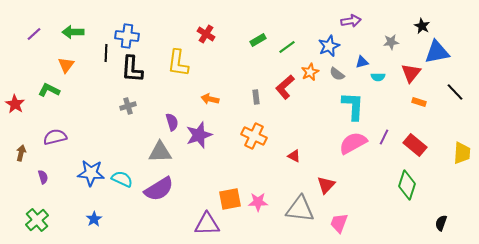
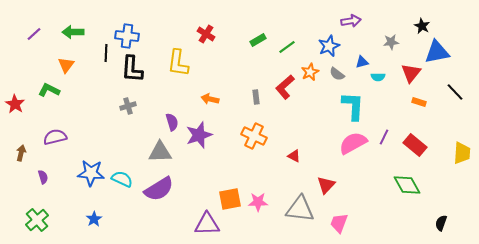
green diamond at (407, 185): rotated 48 degrees counterclockwise
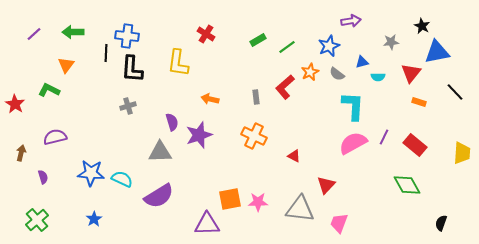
purple semicircle at (159, 189): moved 7 px down
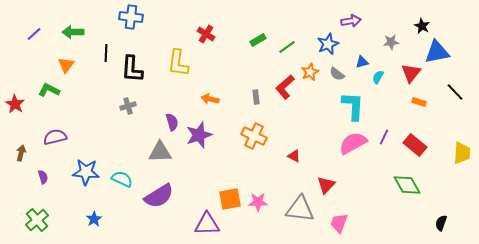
blue cross at (127, 36): moved 4 px right, 19 px up
blue star at (329, 46): moved 1 px left, 2 px up
cyan semicircle at (378, 77): rotated 120 degrees clockwise
blue star at (91, 173): moved 5 px left, 1 px up
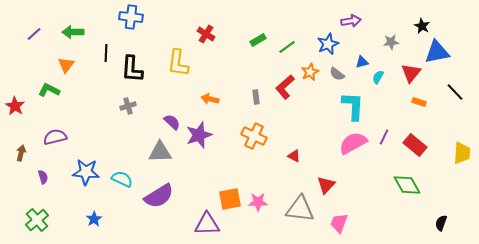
red star at (15, 104): moved 2 px down
purple semicircle at (172, 122): rotated 30 degrees counterclockwise
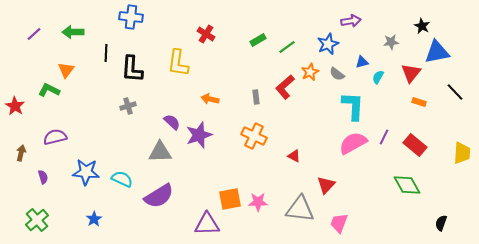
orange triangle at (66, 65): moved 5 px down
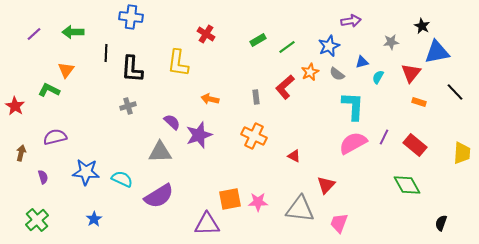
blue star at (328, 44): moved 1 px right, 2 px down
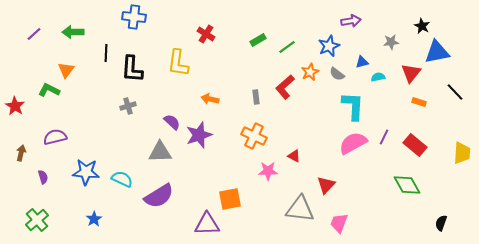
blue cross at (131, 17): moved 3 px right
cyan semicircle at (378, 77): rotated 48 degrees clockwise
pink star at (258, 202): moved 10 px right, 31 px up
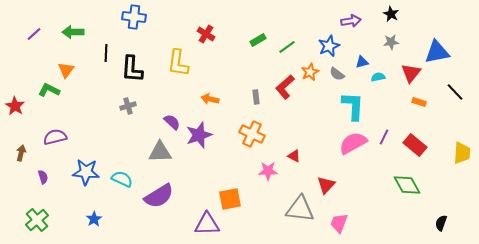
black star at (422, 26): moved 31 px left, 12 px up
orange cross at (254, 136): moved 2 px left, 2 px up
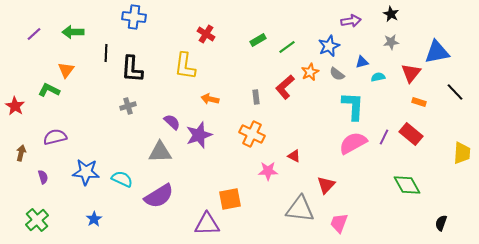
yellow L-shape at (178, 63): moved 7 px right, 3 px down
red rectangle at (415, 145): moved 4 px left, 11 px up
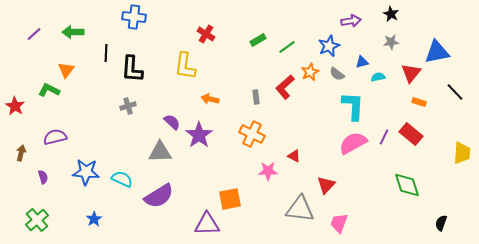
purple star at (199, 135): rotated 16 degrees counterclockwise
green diamond at (407, 185): rotated 12 degrees clockwise
